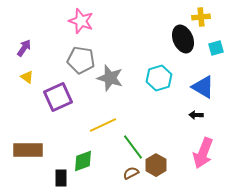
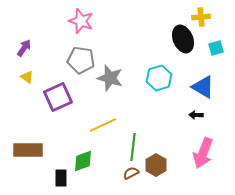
green line: rotated 44 degrees clockwise
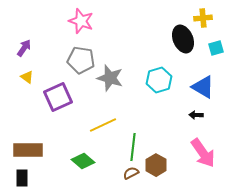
yellow cross: moved 2 px right, 1 px down
cyan hexagon: moved 2 px down
pink arrow: rotated 56 degrees counterclockwise
green diamond: rotated 60 degrees clockwise
black rectangle: moved 39 px left
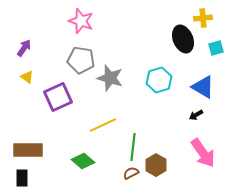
black arrow: rotated 32 degrees counterclockwise
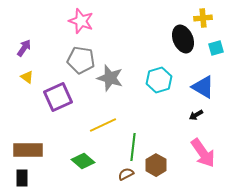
brown semicircle: moved 5 px left, 1 px down
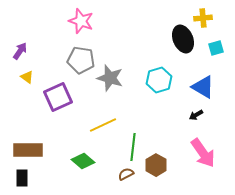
purple arrow: moved 4 px left, 3 px down
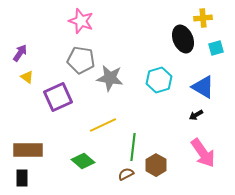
purple arrow: moved 2 px down
gray star: rotated 8 degrees counterclockwise
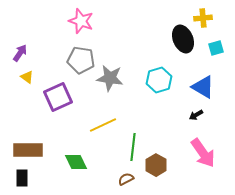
green diamond: moved 7 px left, 1 px down; rotated 25 degrees clockwise
brown semicircle: moved 5 px down
